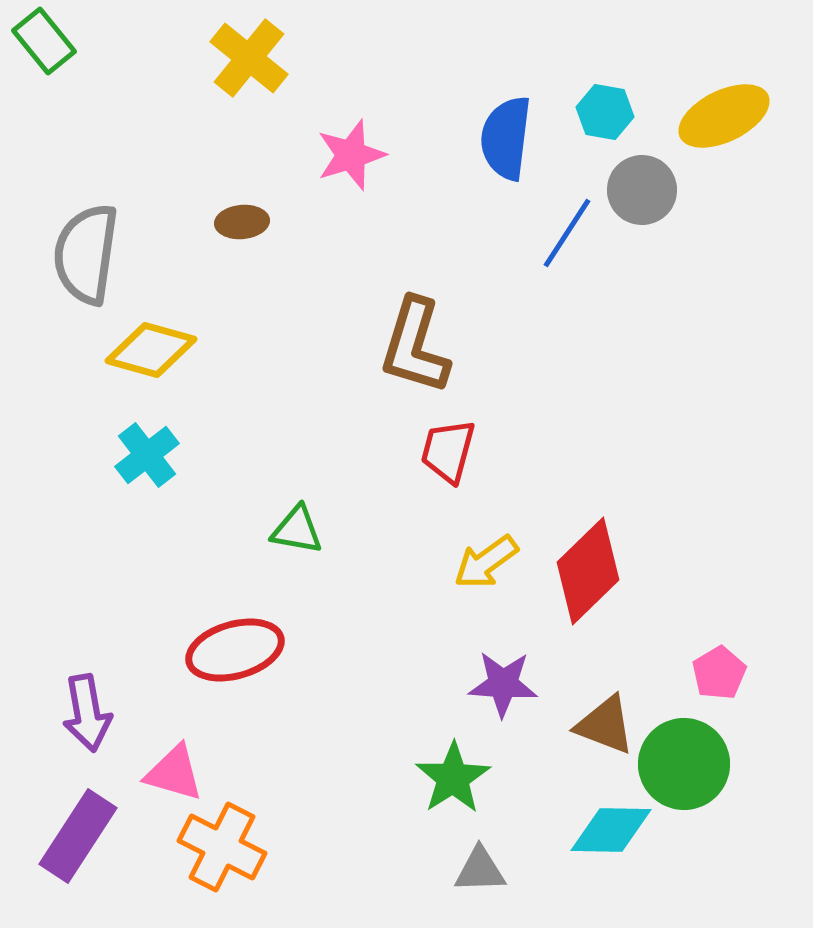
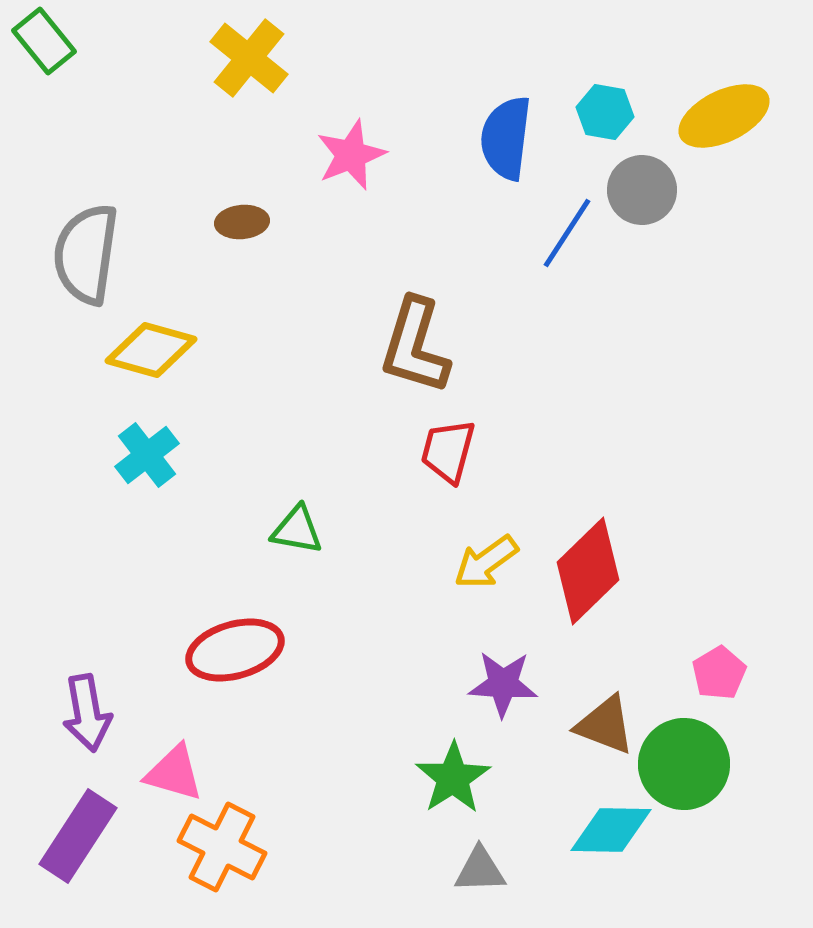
pink star: rotated 4 degrees counterclockwise
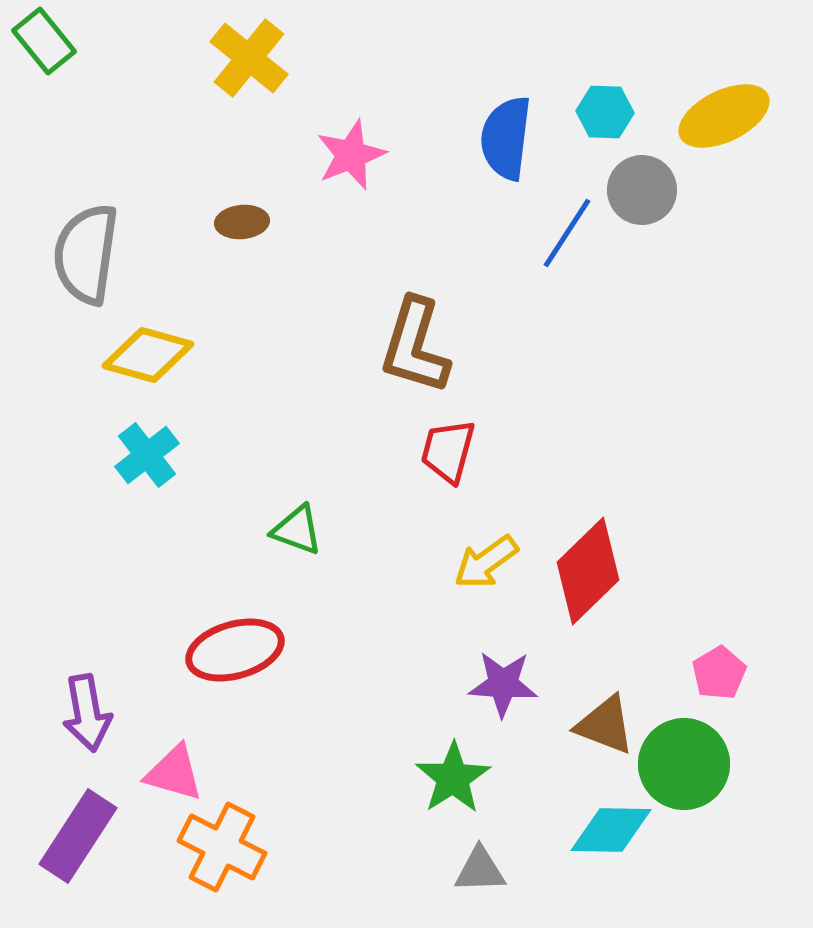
cyan hexagon: rotated 8 degrees counterclockwise
yellow diamond: moved 3 px left, 5 px down
green triangle: rotated 10 degrees clockwise
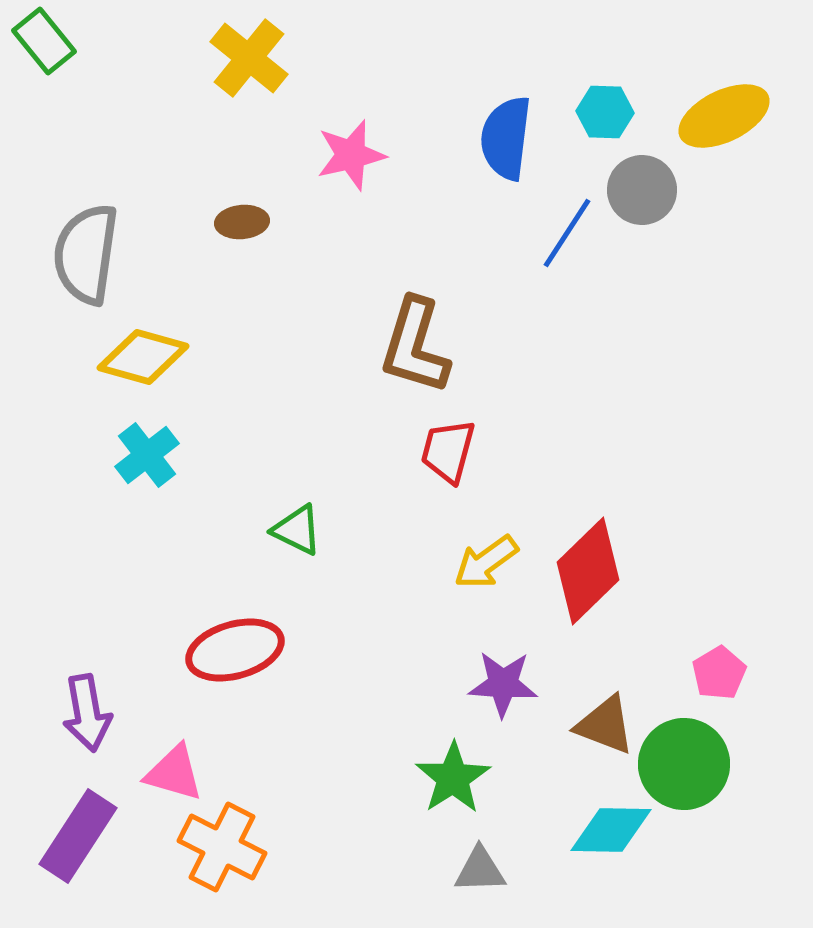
pink star: rotated 8 degrees clockwise
yellow diamond: moved 5 px left, 2 px down
green triangle: rotated 6 degrees clockwise
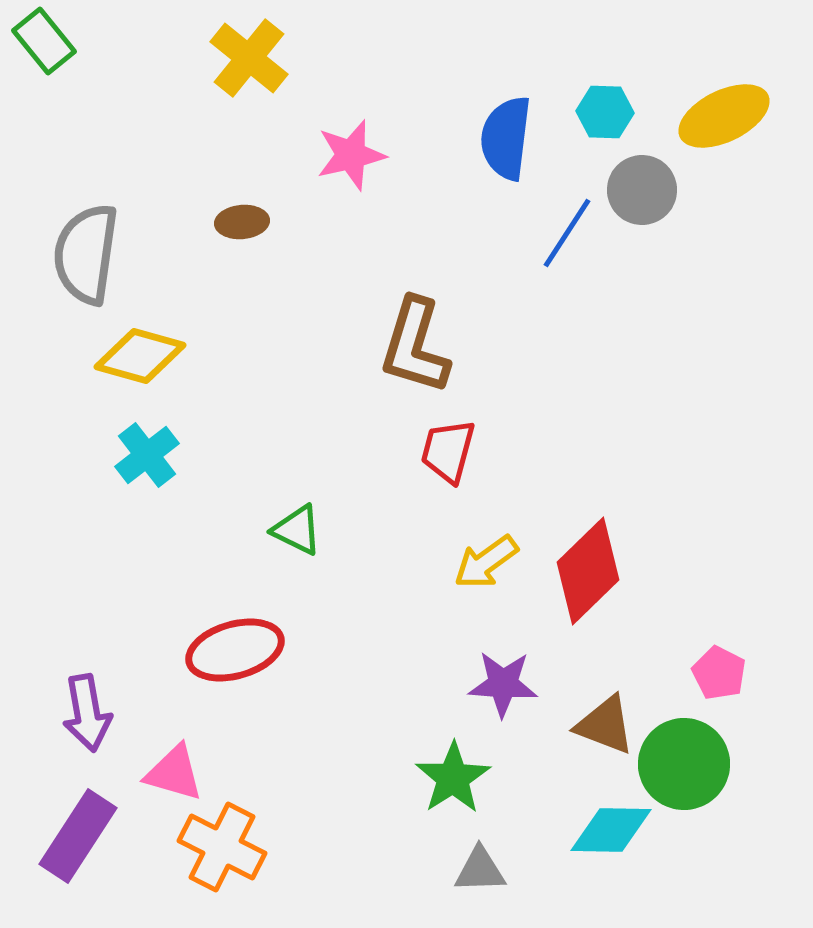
yellow diamond: moved 3 px left, 1 px up
pink pentagon: rotated 14 degrees counterclockwise
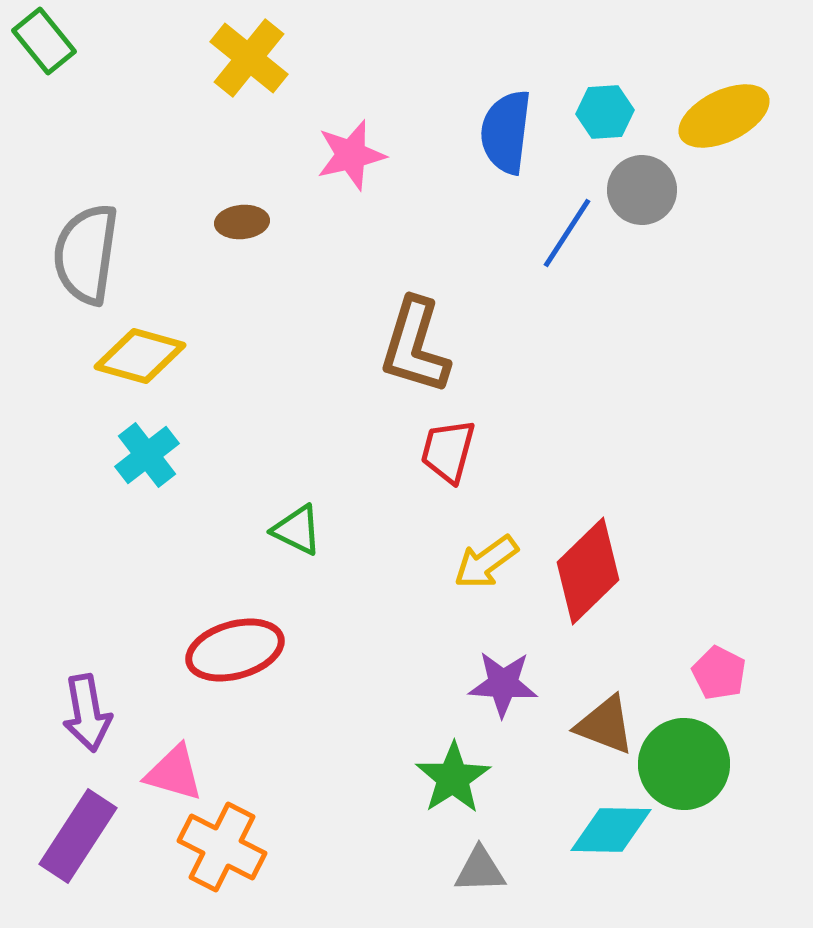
cyan hexagon: rotated 6 degrees counterclockwise
blue semicircle: moved 6 px up
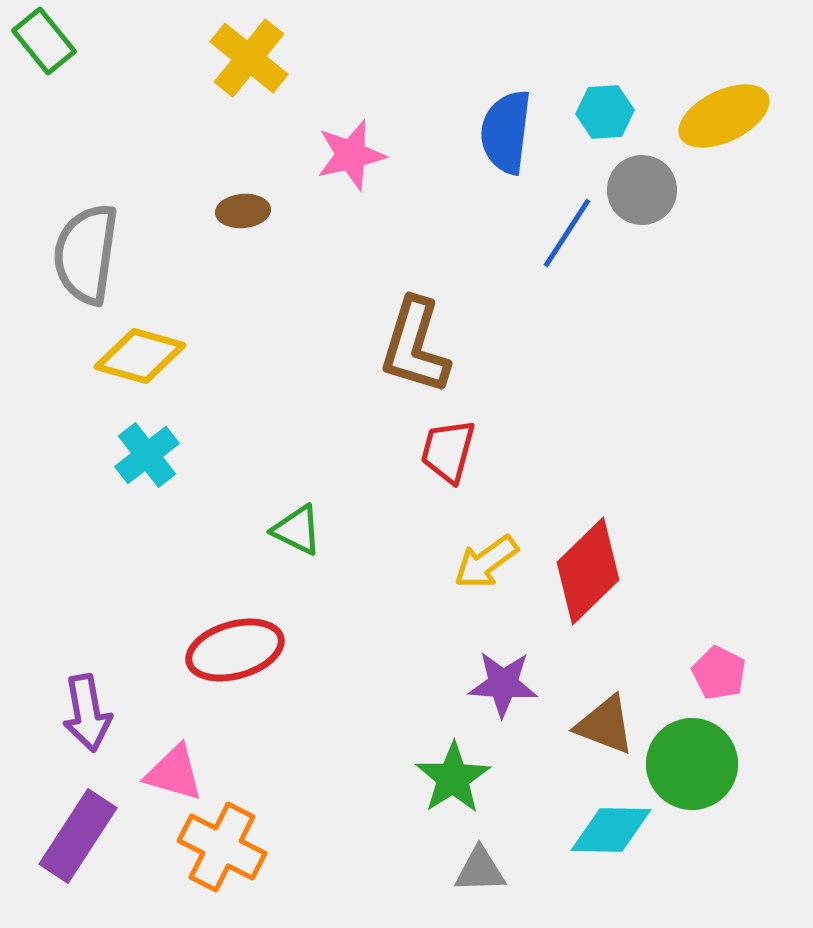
brown ellipse: moved 1 px right, 11 px up
green circle: moved 8 px right
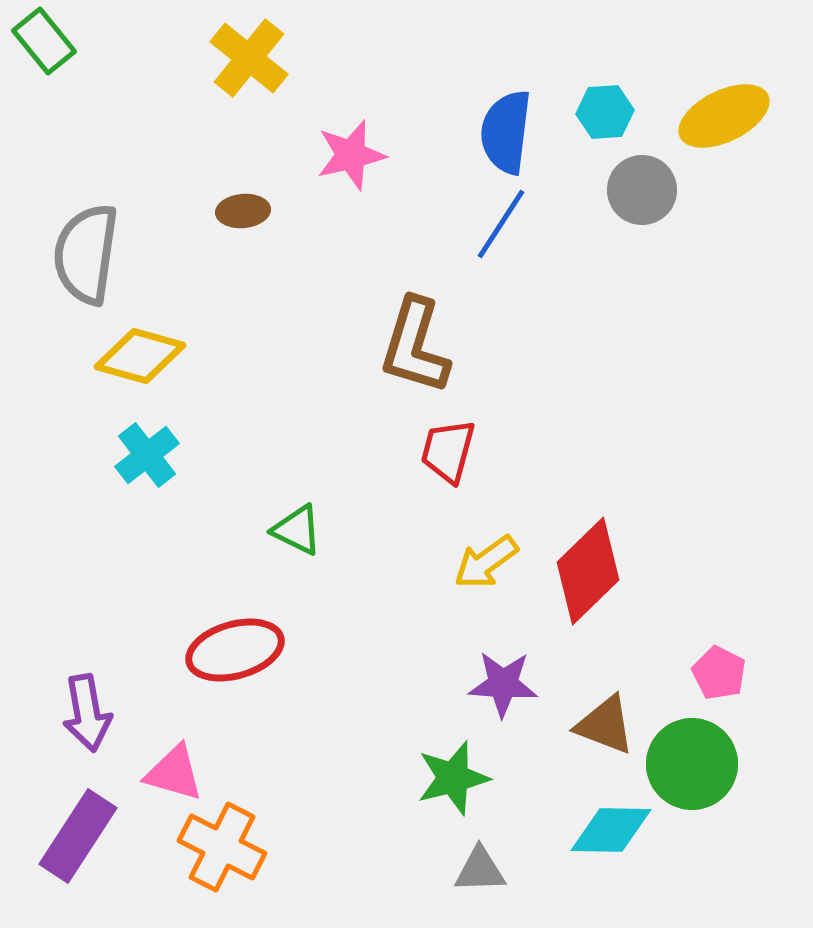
blue line: moved 66 px left, 9 px up
green star: rotated 18 degrees clockwise
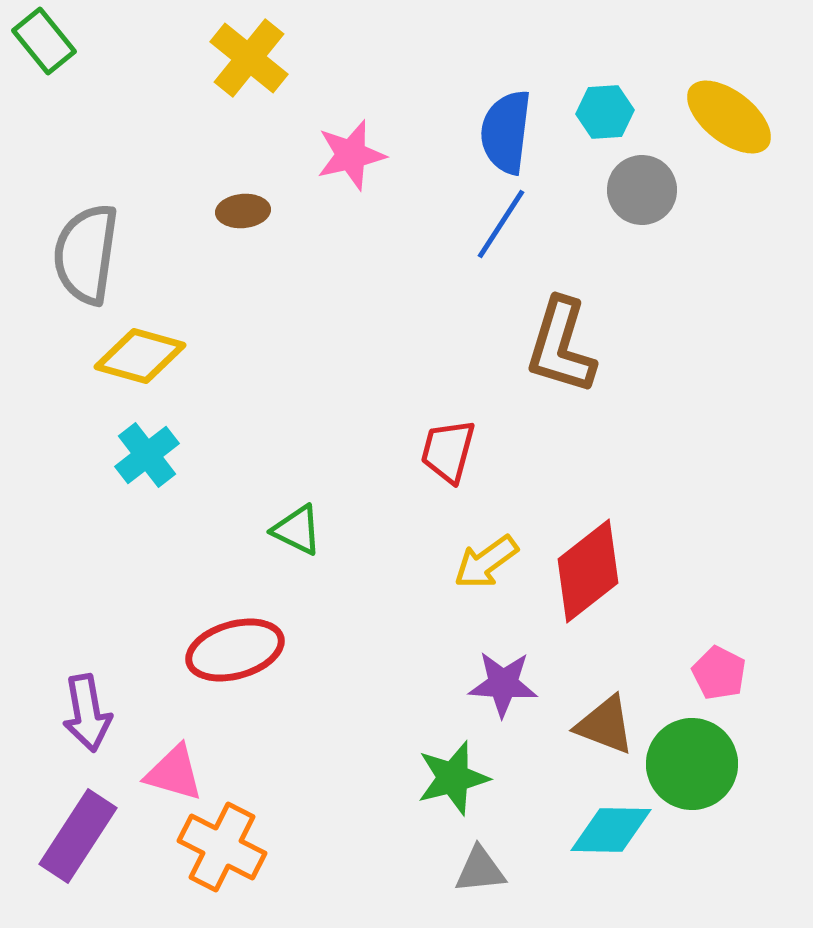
yellow ellipse: moved 5 px right, 1 px down; rotated 64 degrees clockwise
brown L-shape: moved 146 px right
red diamond: rotated 6 degrees clockwise
gray triangle: rotated 4 degrees counterclockwise
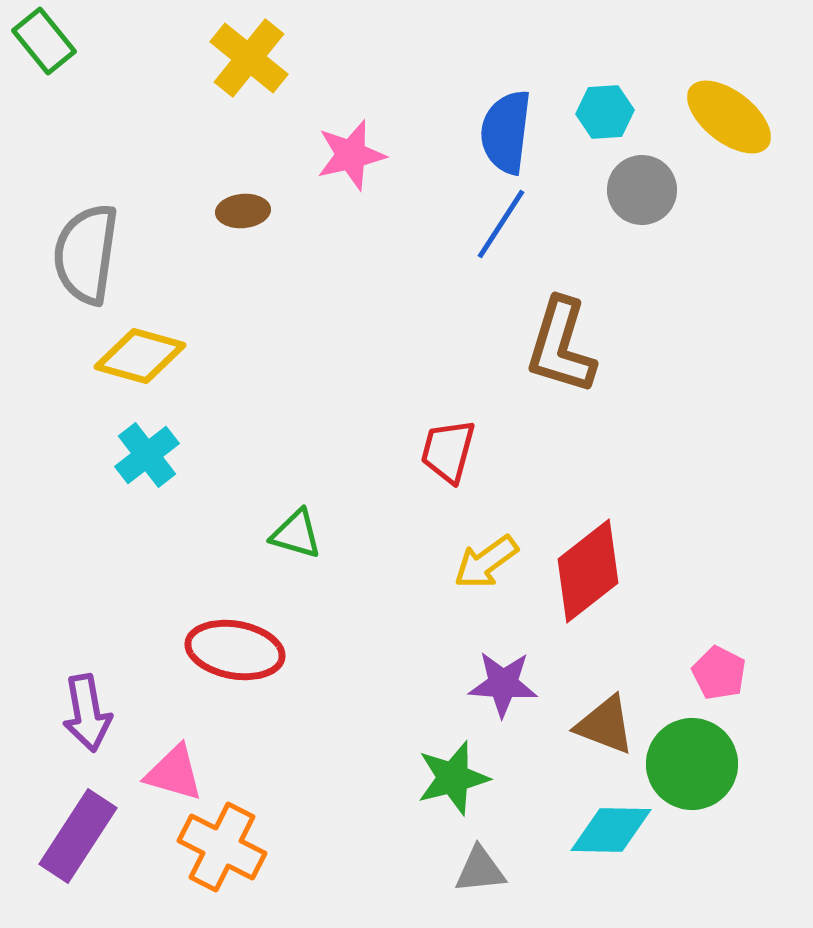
green triangle: moved 1 px left, 4 px down; rotated 10 degrees counterclockwise
red ellipse: rotated 26 degrees clockwise
